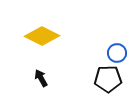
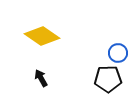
yellow diamond: rotated 8 degrees clockwise
blue circle: moved 1 px right
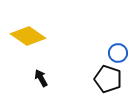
yellow diamond: moved 14 px left
black pentagon: rotated 20 degrees clockwise
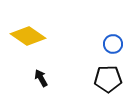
blue circle: moved 5 px left, 9 px up
black pentagon: rotated 20 degrees counterclockwise
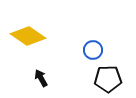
blue circle: moved 20 px left, 6 px down
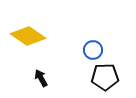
black pentagon: moved 3 px left, 2 px up
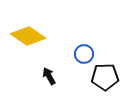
blue circle: moved 9 px left, 4 px down
black arrow: moved 8 px right, 2 px up
